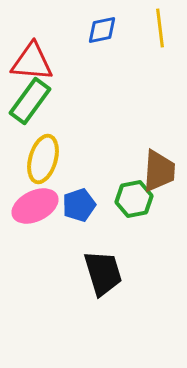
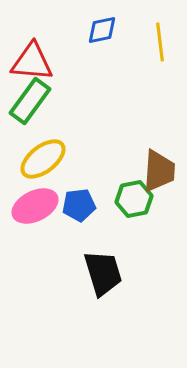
yellow line: moved 14 px down
yellow ellipse: rotated 36 degrees clockwise
blue pentagon: rotated 12 degrees clockwise
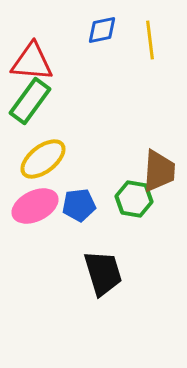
yellow line: moved 10 px left, 2 px up
green hexagon: rotated 21 degrees clockwise
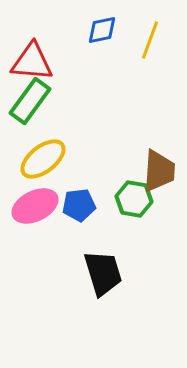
yellow line: rotated 27 degrees clockwise
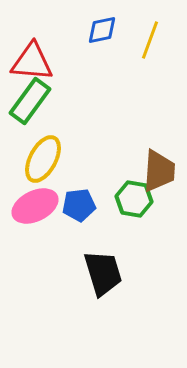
yellow ellipse: rotated 24 degrees counterclockwise
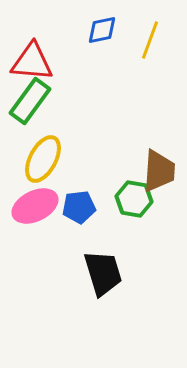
blue pentagon: moved 2 px down
